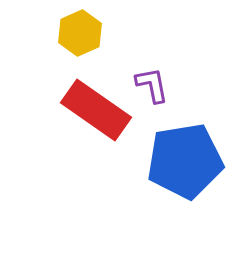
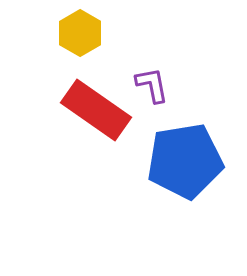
yellow hexagon: rotated 6 degrees counterclockwise
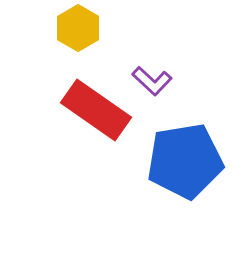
yellow hexagon: moved 2 px left, 5 px up
purple L-shape: moved 4 px up; rotated 144 degrees clockwise
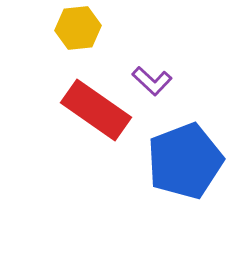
yellow hexagon: rotated 24 degrees clockwise
blue pentagon: rotated 12 degrees counterclockwise
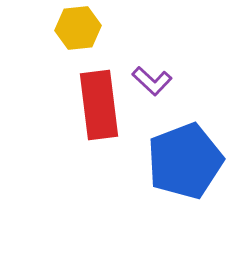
red rectangle: moved 3 px right, 5 px up; rotated 48 degrees clockwise
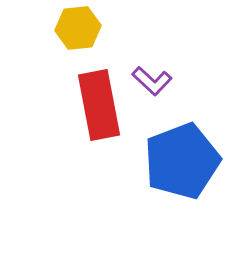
red rectangle: rotated 4 degrees counterclockwise
blue pentagon: moved 3 px left
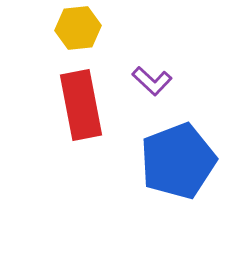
red rectangle: moved 18 px left
blue pentagon: moved 4 px left
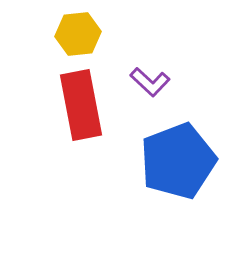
yellow hexagon: moved 6 px down
purple L-shape: moved 2 px left, 1 px down
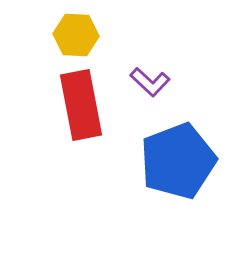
yellow hexagon: moved 2 px left, 1 px down; rotated 9 degrees clockwise
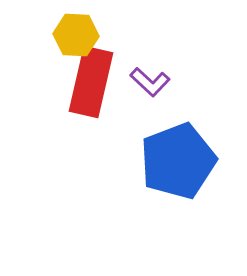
red rectangle: moved 10 px right, 23 px up; rotated 24 degrees clockwise
